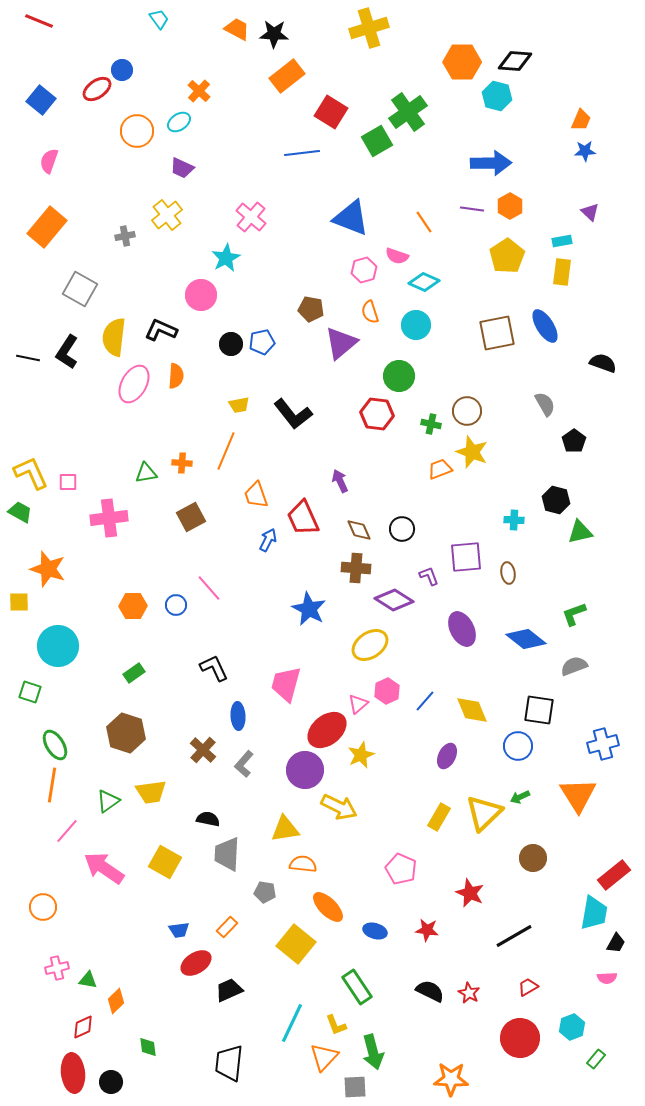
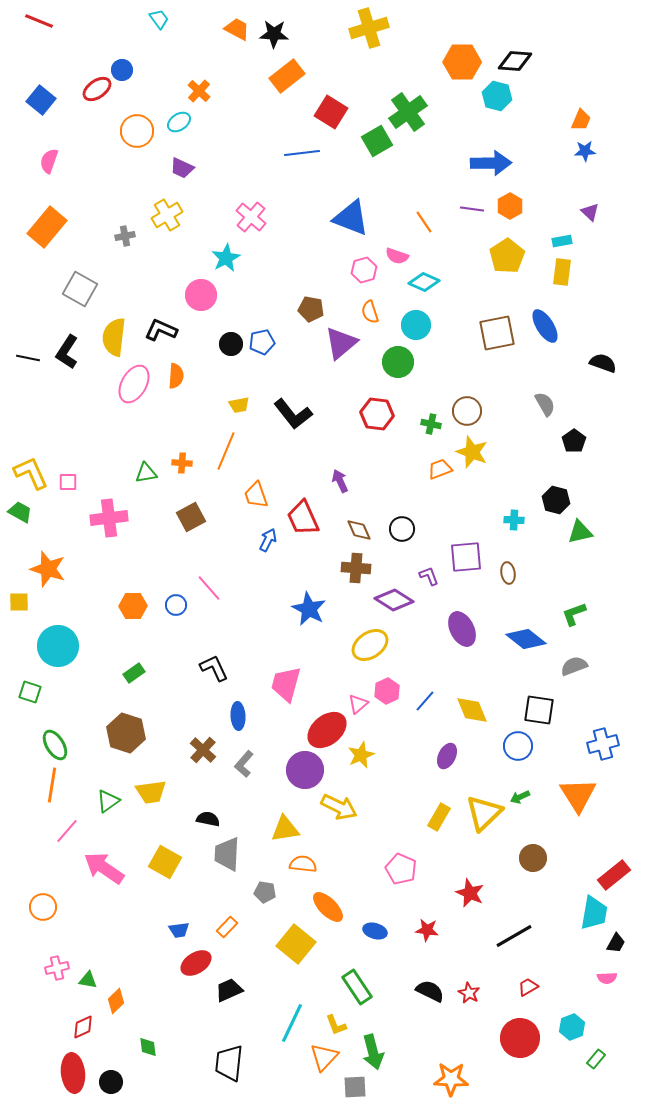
yellow cross at (167, 215): rotated 8 degrees clockwise
green circle at (399, 376): moved 1 px left, 14 px up
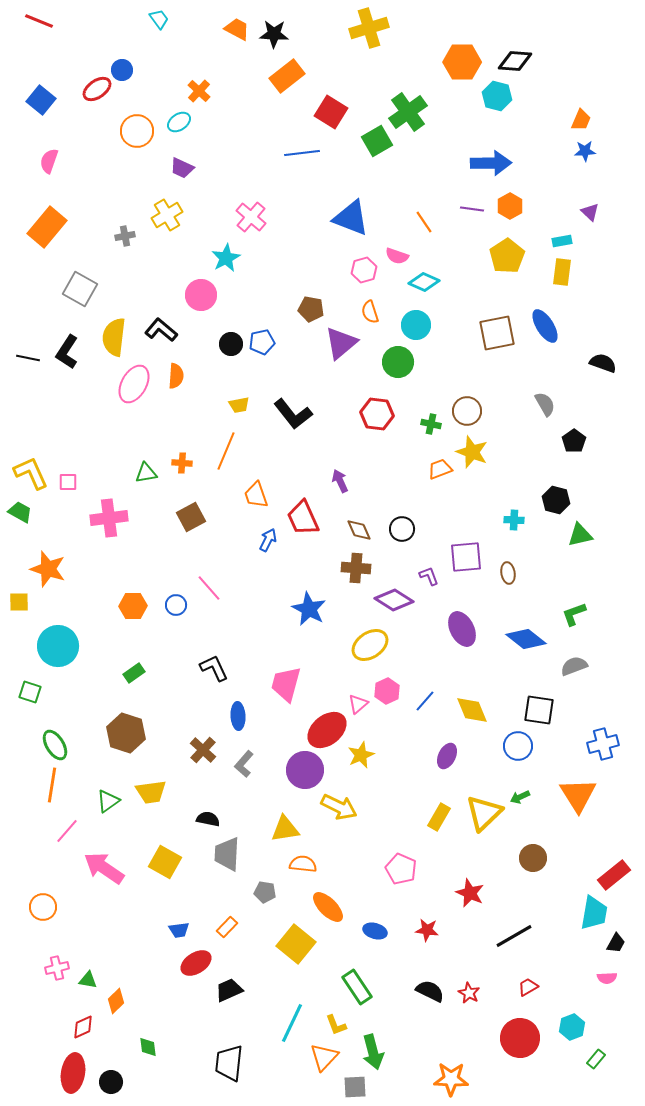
black L-shape at (161, 330): rotated 16 degrees clockwise
green triangle at (580, 532): moved 3 px down
red ellipse at (73, 1073): rotated 15 degrees clockwise
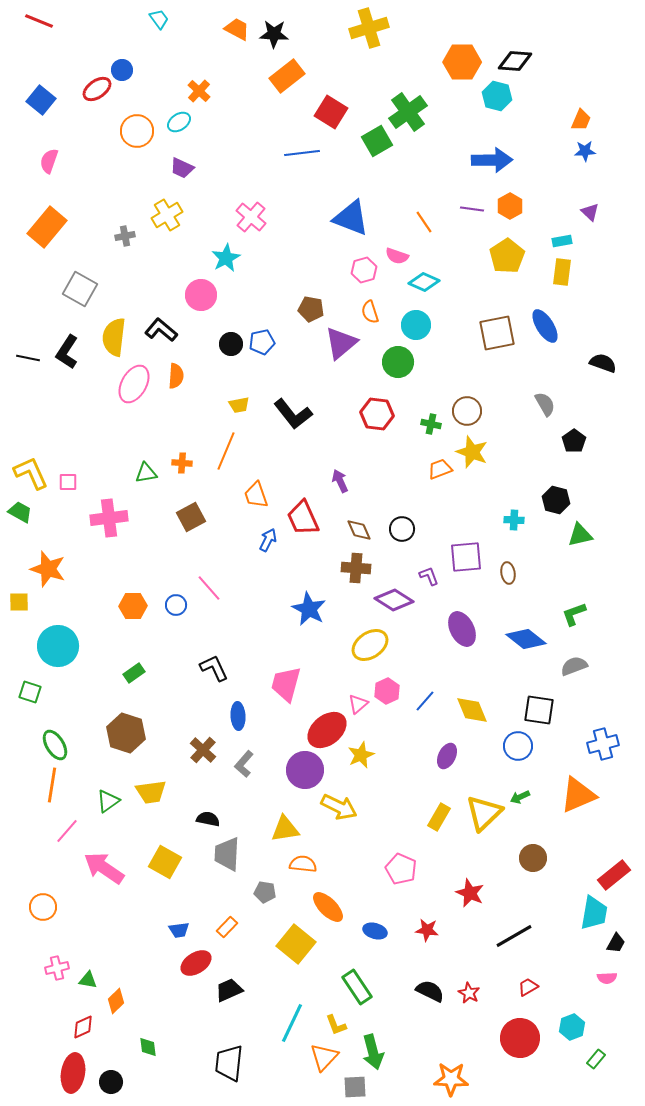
blue arrow at (491, 163): moved 1 px right, 3 px up
orange triangle at (578, 795): rotated 39 degrees clockwise
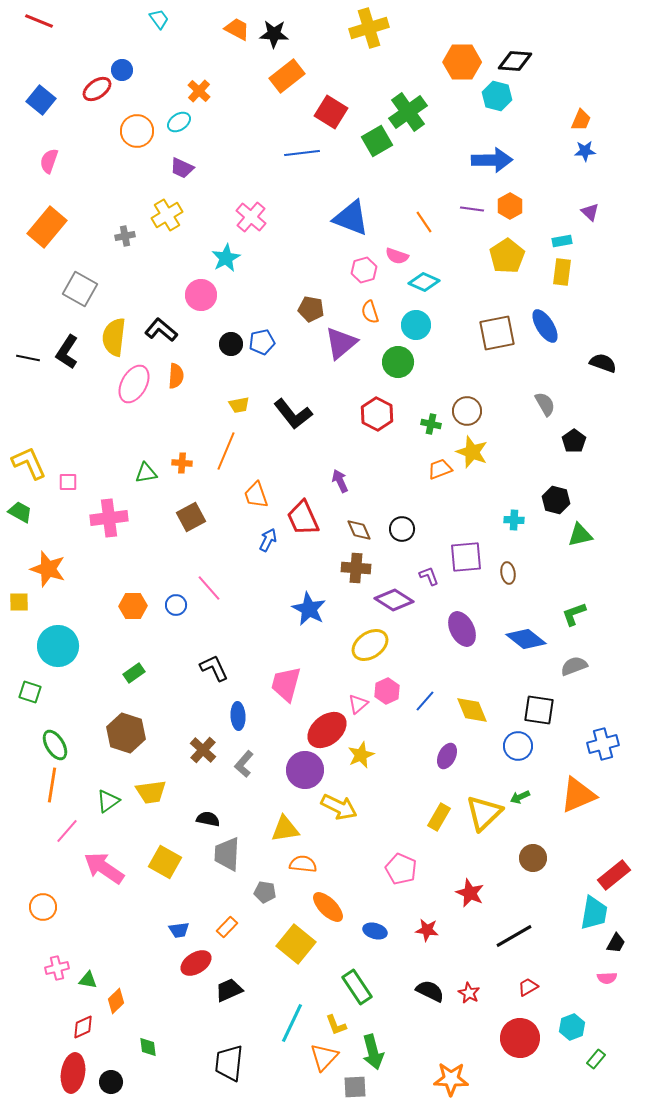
red hexagon at (377, 414): rotated 20 degrees clockwise
yellow L-shape at (31, 473): moved 2 px left, 10 px up
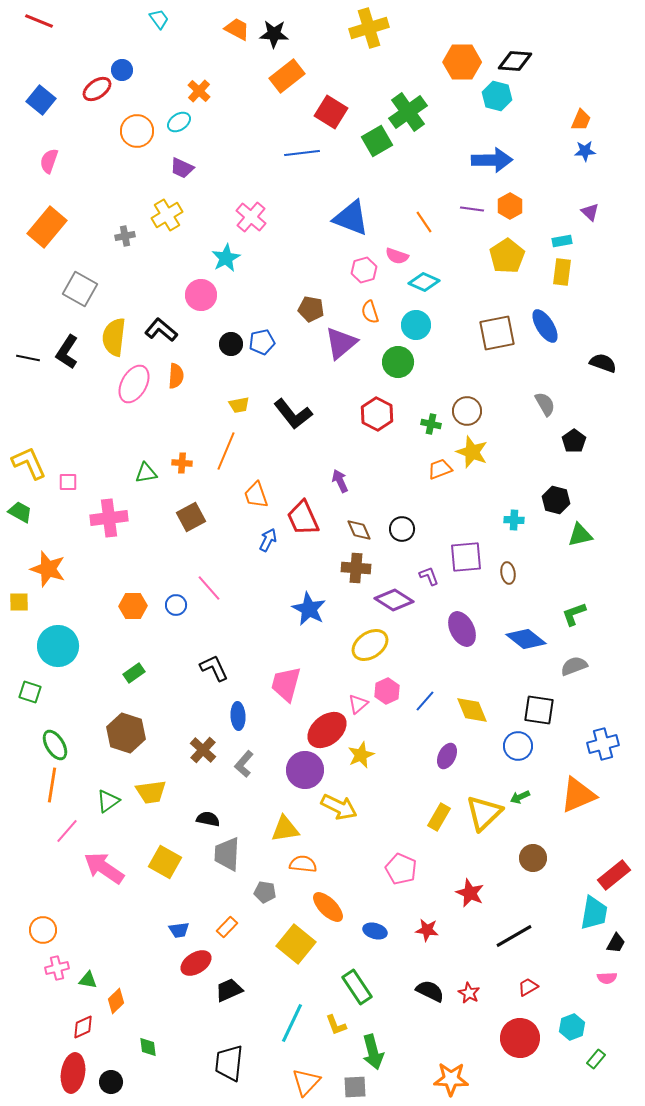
orange circle at (43, 907): moved 23 px down
orange triangle at (324, 1057): moved 18 px left, 25 px down
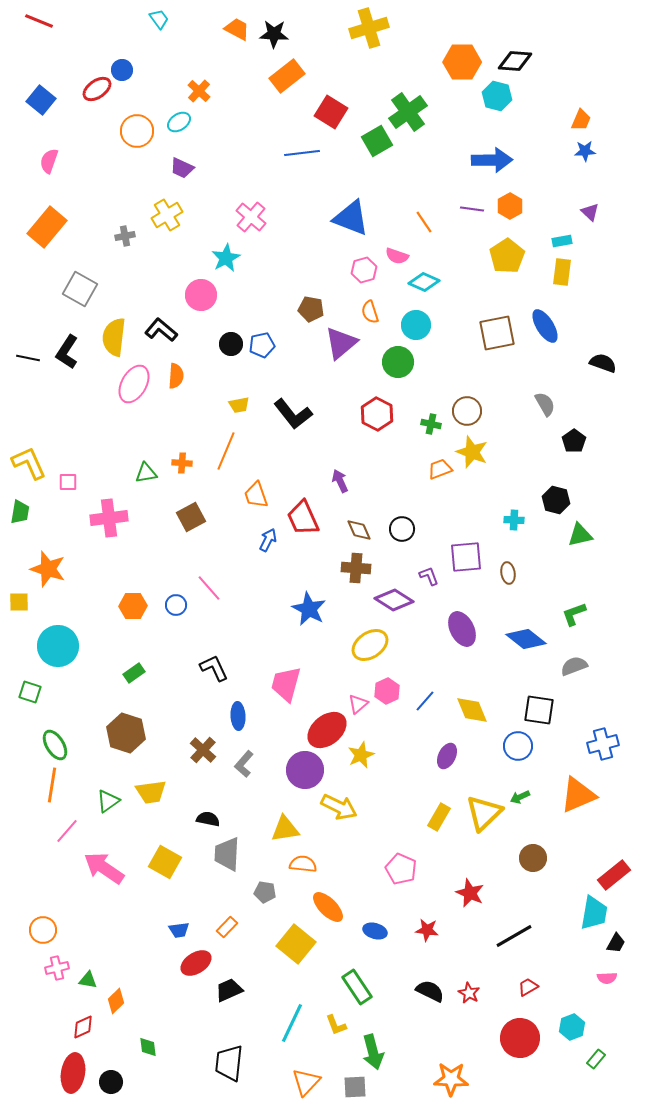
blue pentagon at (262, 342): moved 3 px down
green trapezoid at (20, 512): rotated 70 degrees clockwise
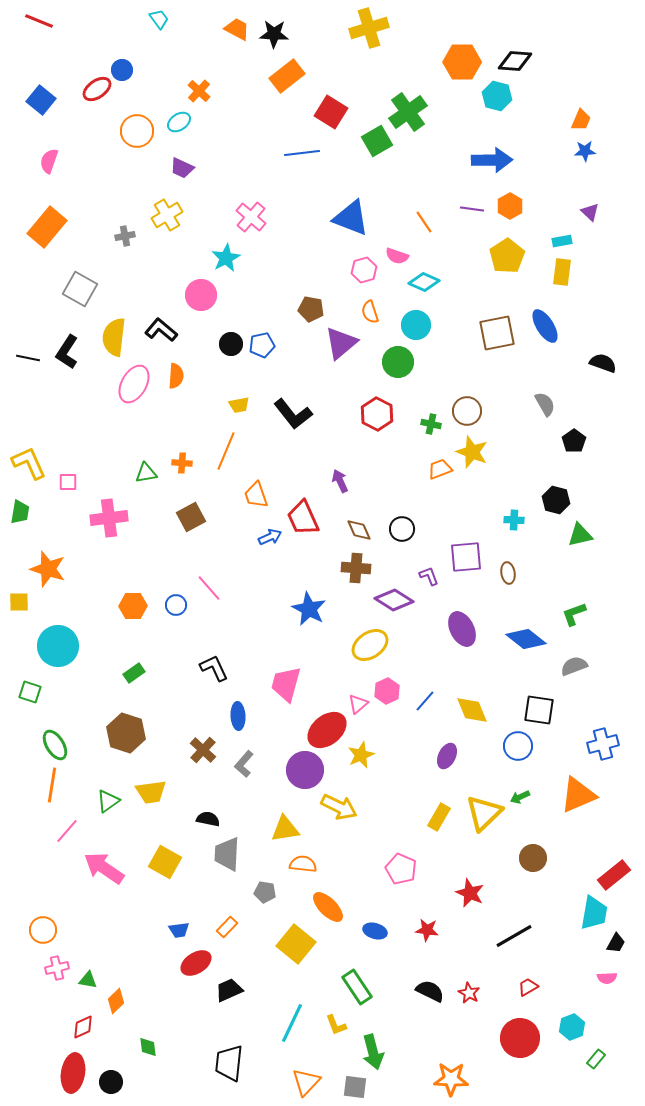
blue arrow at (268, 540): moved 2 px right, 3 px up; rotated 40 degrees clockwise
gray square at (355, 1087): rotated 10 degrees clockwise
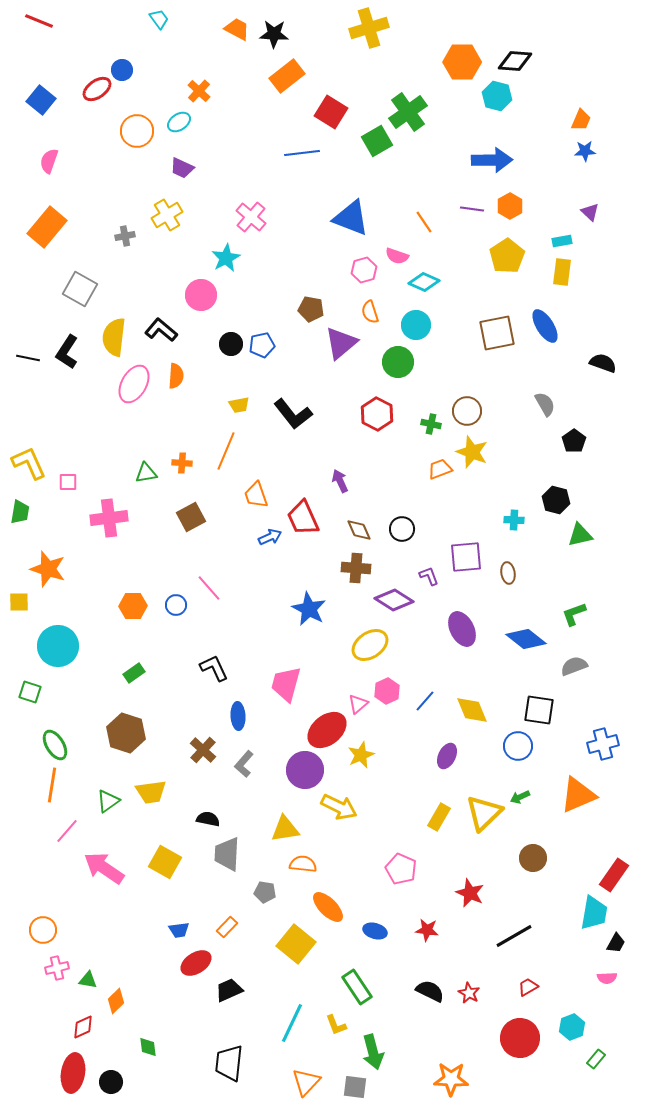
red rectangle at (614, 875): rotated 16 degrees counterclockwise
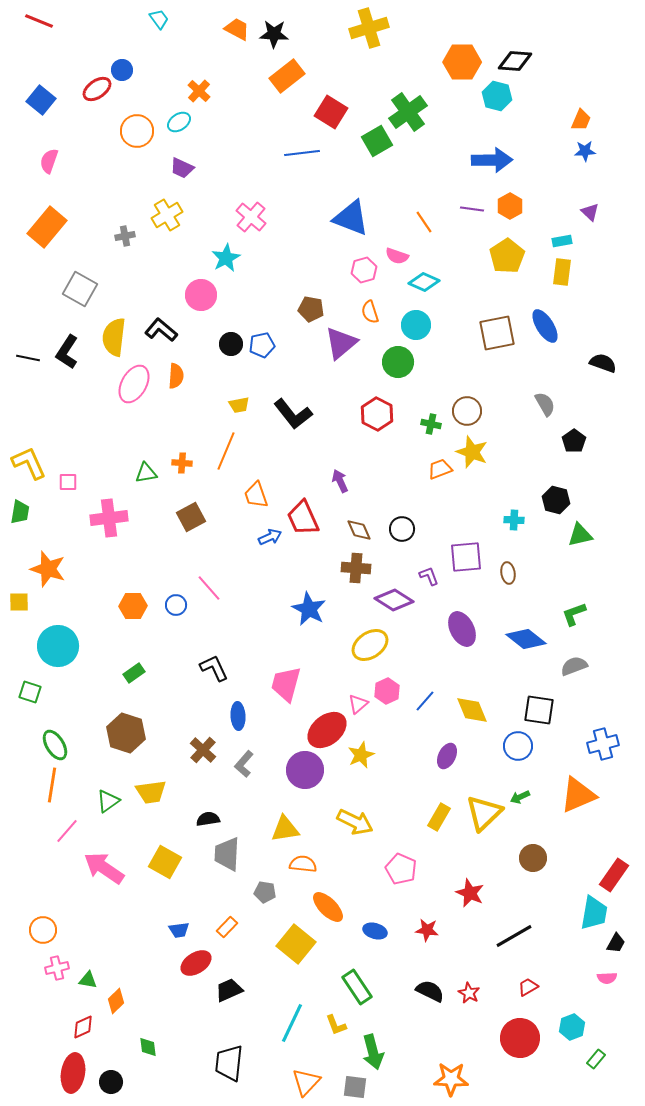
yellow arrow at (339, 807): moved 16 px right, 15 px down
black semicircle at (208, 819): rotated 20 degrees counterclockwise
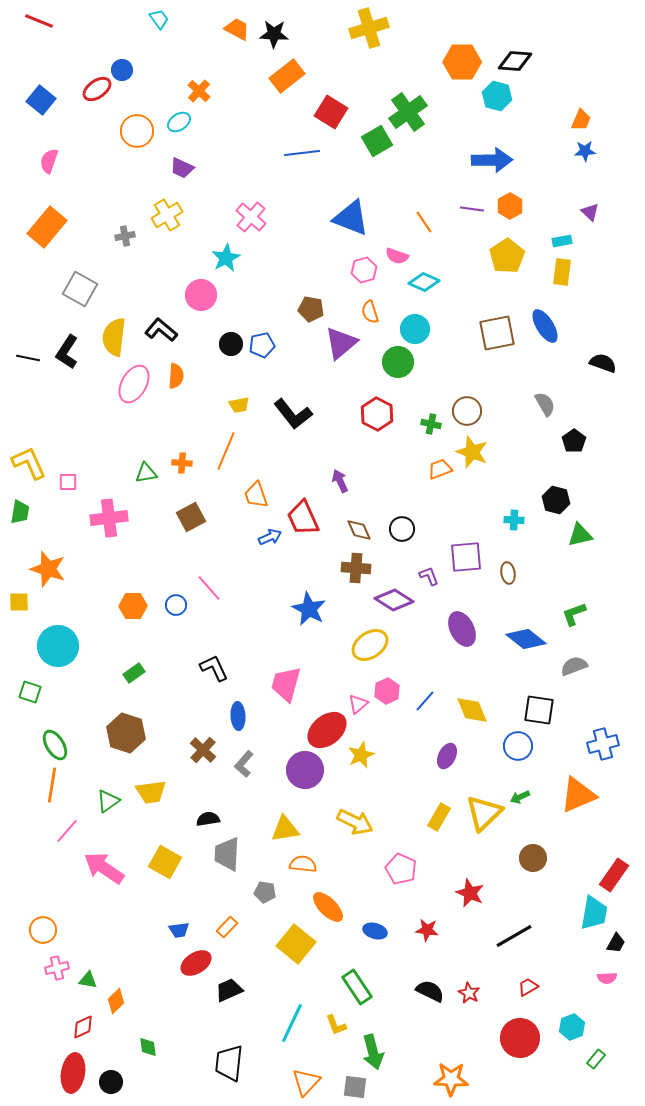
cyan circle at (416, 325): moved 1 px left, 4 px down
